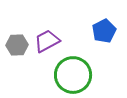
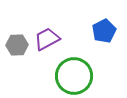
purple trapezoid: moved 2 px up
green circle: moved 1 px right, 1 px down
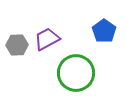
blue pentagon: rotated 10 degrees counterclockwise
green circle: moved 2 px right, 3 px up
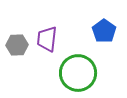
purple trapezoid: rotated 56 degrees counterclockwise
green circle: moved 2 px right
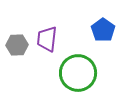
blue pentagon: moved 1 px left, 1 px up
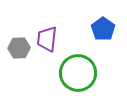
blue pentagon: moved 1 px up
gray hexagon: moved 2 px right, 3 px down
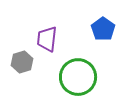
gray hexagon: moved 3 px right, 14 px down; rotated 15 degrees counterclockwise
green circle: moved 4 px down
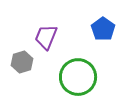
purple trapezoid: moved 1 px left, 2 px up; rotated 16 degrees clockwise
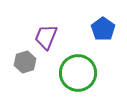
gray hexagon: moved 3 px right
green circle: moved 4 px up
